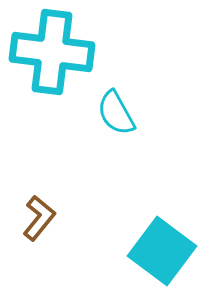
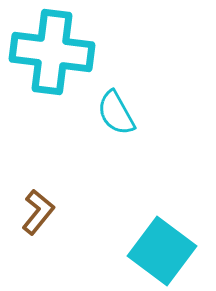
brown L-shape: moved 1 px left, 6 px up
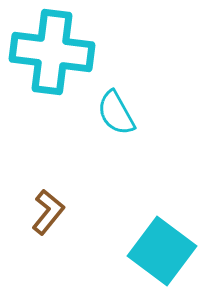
brown L-shape: moved 10 px right
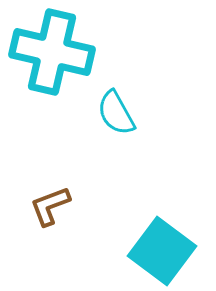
cyan cross: rotated 6 degrees clockwise
brown L-shape: moved 2 px right, 6 px up; rotated 150 degrees counterclockwise
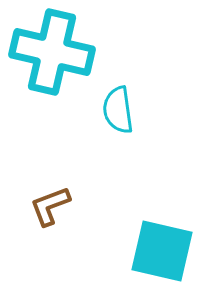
cyan semicircle: moved 2 px right, 3 px up; rotated 21 degrees clockwise
cyan square: rotated 24 degrees counterclockwise
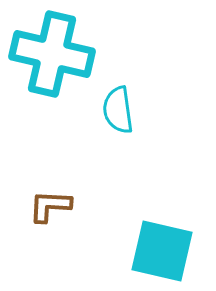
cyan cross: moved 2 px down
brown L-shape: rotated 24 degrees clockwise
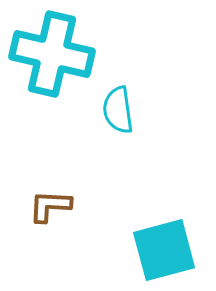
cyan square: moved 2 px right, 1 px up; rotated 28 degrees counterclockwise
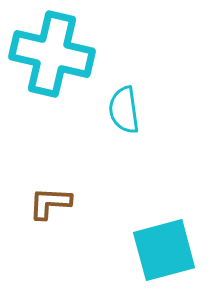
cyan semicircle: moved 6 px right
brown L-shape: moved 3 px up
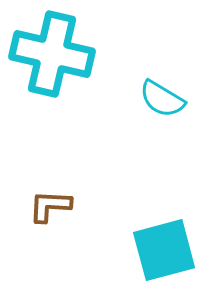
cyan semicircle: moved 38 px right, 11 px up; rotated 51 degrees counterclockwise
brown L-shape: moved 3 px down
